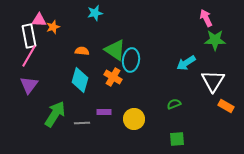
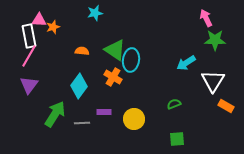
cyan diamond: moved 1 px left, 6 px down; rotated 20 degrees clockwise
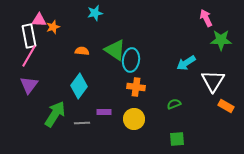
green star: moved 6 px right
orange cross: moved 23 px right, 10 px down; rotated 24 degrees counterclockwise
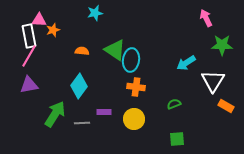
orange star: moved 3 px down
green star: moved 1 px right, 5 px down
purple triangle: rotated 42 degrees clockwise
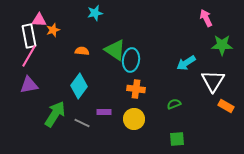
orange cross: moved 2 px down
gray line: rotated 28 degrees clockwise
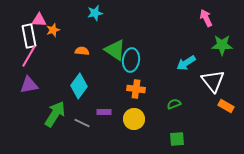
white triangle: rotated 10 degrees counterclockwise
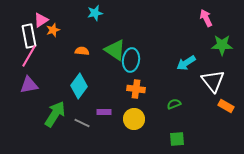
pink triangle: moved 2 px right; rotated 35 degrees counterclockwise
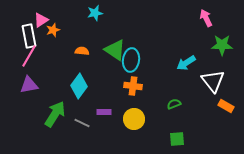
orange cross: moved 3 px left, 3 px up
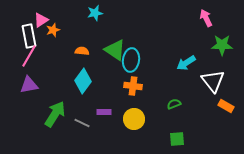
cyan diamond: moved 4 px right, 5 px up
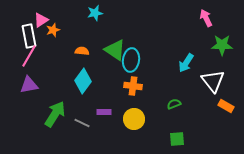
cyan arrow: rotated 24 degrees counterclockwise
